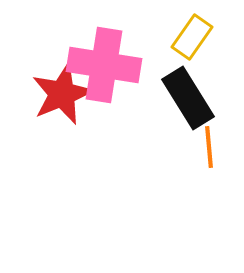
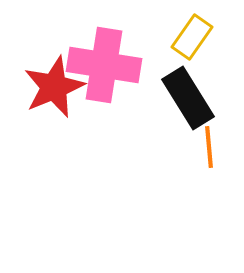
red star: moved 8 px left, 7 px up
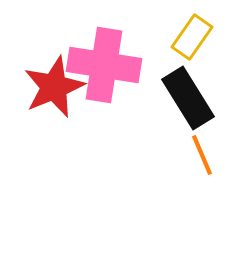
orange line: moved 7 px left, 8 px down; rotated 18 degrees counterclockwise
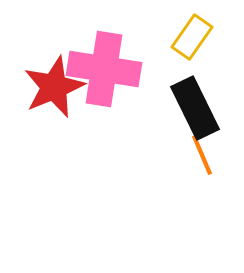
pink cross: moved 4 px down
black rectangle: moved 7 px right, 10 px down; rotated 6 degrees clockwise
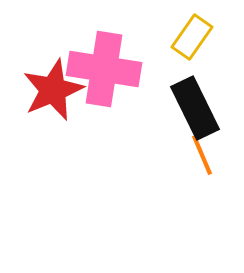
red star: moved 1 px left, 3 px down
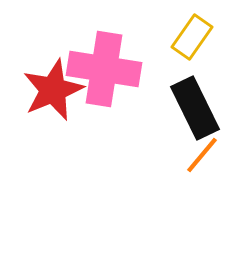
orange line: rotated 63 degrees clockwise
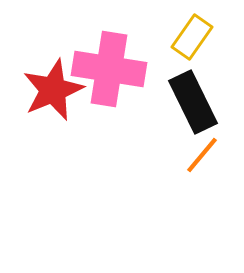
pink cross: moved 5 px right
black rectangle: moved 2 px left, 6 px up
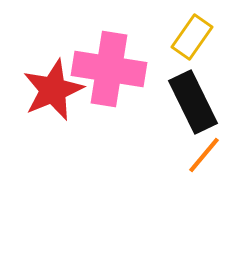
orange line: moved 2 px right
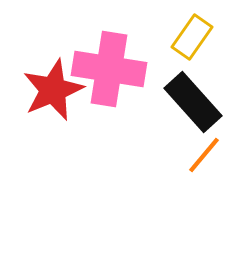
black rectangle: rotated 16 degrees counterclockwise
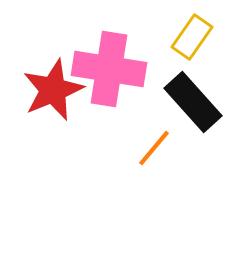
orange line: moved 50 px left, 7 px up
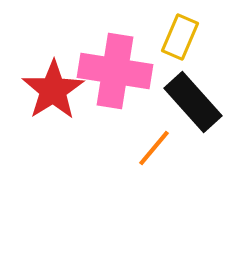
yellow rectangle: moved 12 px left; rotated 12 degrees counterclockwise
pink cross: moved 6 px right, 2 px down
red star: rotated 10 degrees counterclockwise
